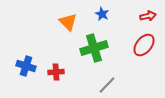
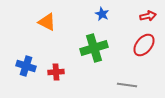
orange triangle: moved 21 px left; rotated 18 degrees counterclockwise
gray line: moved 20 px right; rotated 54 degrees clockwise
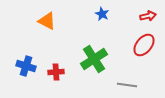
orange triangle: moved 1 px up
green cross: moved 11 px down; rotated 16 degrees counterclockwise
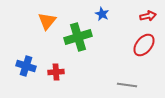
orange triangle: rotated 42 degrees clockwise
green cross: moved 16 px left, 22 px up; rotated 16 degrees clockwise
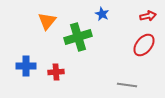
blue cross: rotated 18 degrees counterclockwise
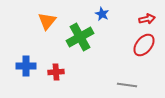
red arrow: moved 1 px left, 3 px down
green cross: moved 2 px right; rotated 12 degrees counterclockwise
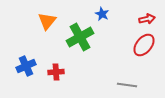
blue cross: rotated 24 degrees counterclockwise
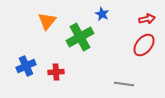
gray line: moved 3 px left, 1 px up
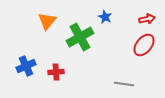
blue star: moved 3 px right, 3 px down
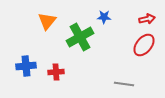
blue star: moved 1 px left; rotated 24 degrees counterclockwise
blue cross: rotated 18 degrees clockwise
